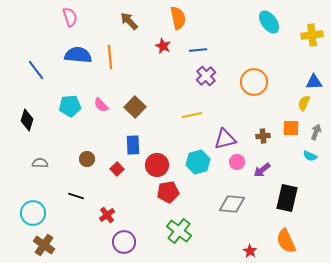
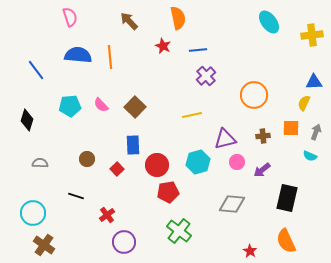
orange circle at (254, 82): moved 13 px down
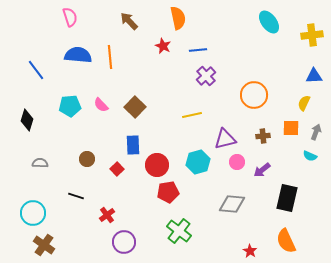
blue triangle at (314, 82): moved 6 px up
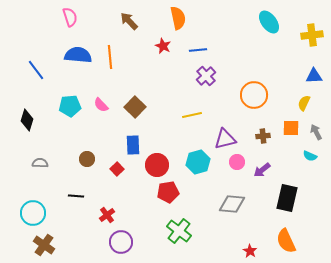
gray arrow at (316, 132): rotated 49 degrees counterclockwise
black line at (76, 196): rotated 14 degrees counterclockwise
purple circle at (124, 242): moved 3 px left
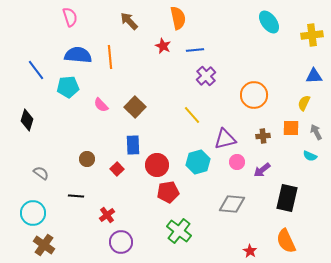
blue line at (198, 50): moved 3 px left
cyan pentagon at (70, 106): moved 2 px left, 19 px up
yellow line at (192, 115): rotated 60 degrees clockwise
gray semicircle at (40, 163): moved 1 px right, 10 px down; rotated 35 degrees clockwise
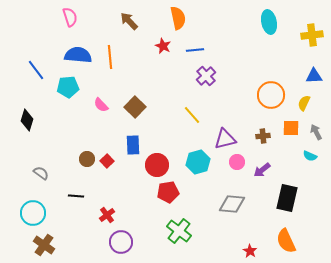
cyan ellipse at (269, 22): rotated 25 degrees clockwise
orange circle at (254, 95): moved 17 px right
red square at (117, 169): moved 10 px left, 8 px up
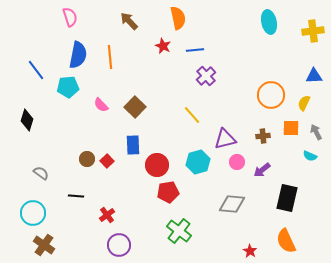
yellow cross at (312, 35): moved 1 px right, 4 px up
blue semicircle at (78, 55): rotated 96 degrees clockwise
purple circle at (121, 242): moved 2 px left, 3 px down
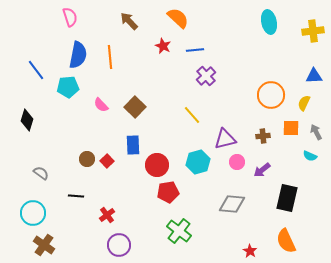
orange semicircle at (178, 18): rotated 35 degrees counterclockwise
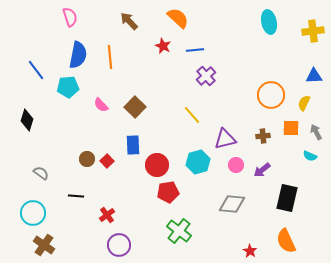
pink circle at (237, 162): moved 1 px left, 3 px down
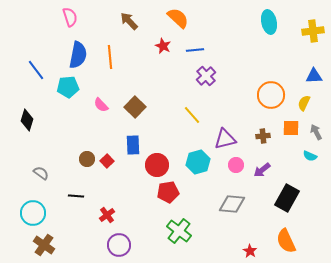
black rectangle at (287, 198): rotated 16 degrees clockwise
